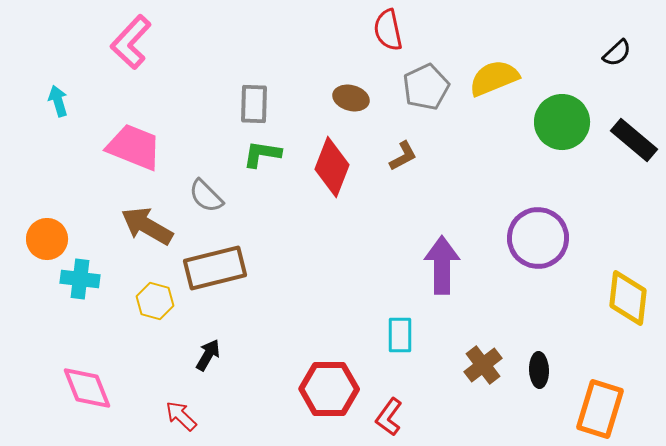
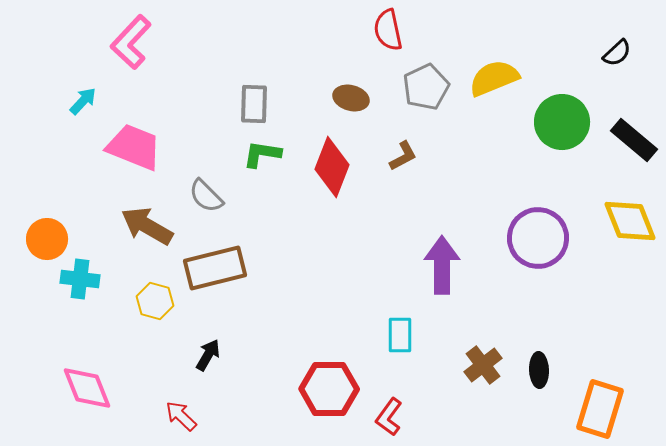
cyan arrow: moved 25 px right; rotated 60 degrees clockwise
yellow diamond: moved 2 px right, 77 px up; rotated 28 degrees counterclockwise
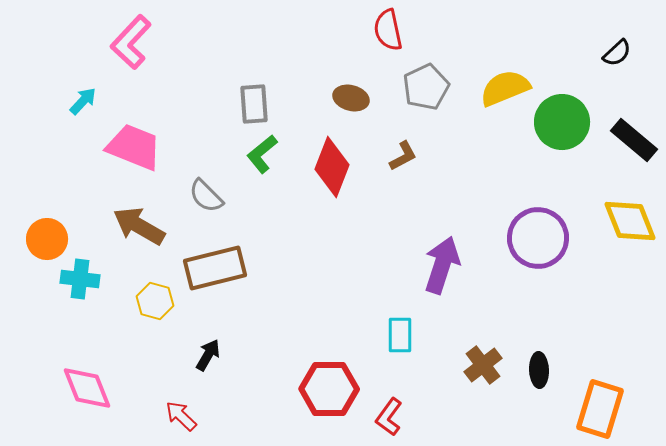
yellow semicircle: moved 11 px right, 10 px down
gray rectangle: rotated 6 degrees counterclockwise
green L-shape: rotated 48 degrees counterclockwise
brown arrow: moved 8 px left
purple arrow: rotated 18 degrees clockwise
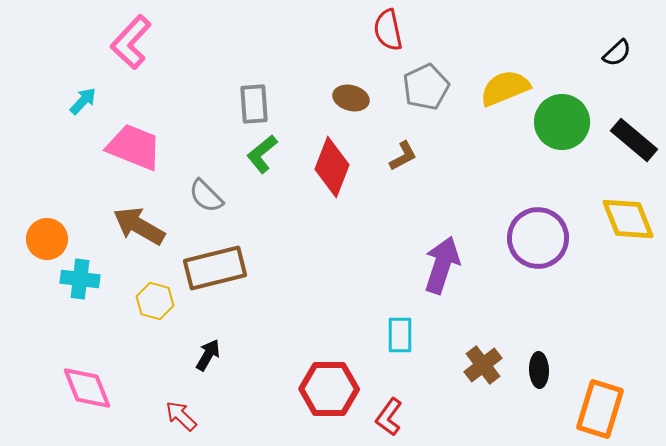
yellow diamond: moved 2 px left, 2 px up
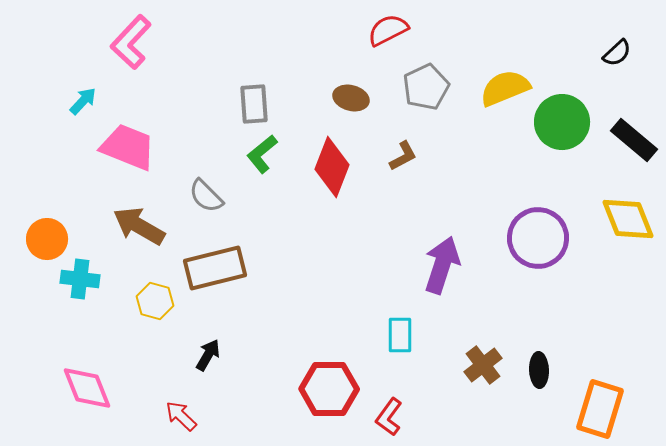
red semicircle: rotated 75 degrees clockwise
pink trapezoid: moved 6 px left
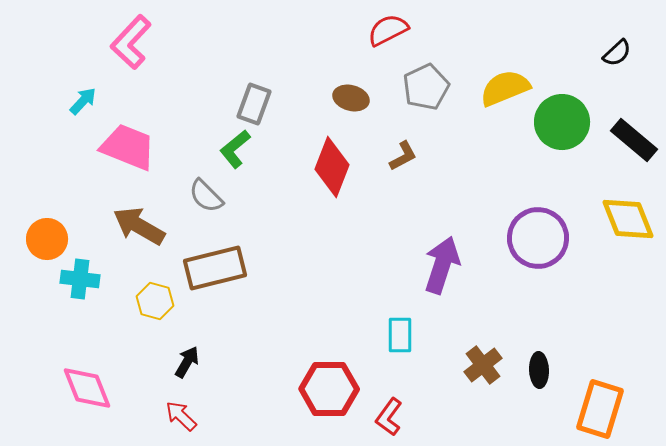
gray rectangle: rotated 24 degrees clockwise
green L-shape: moved 27 px left, 5 px up
black arrow: moved 21 px left, 7 px down
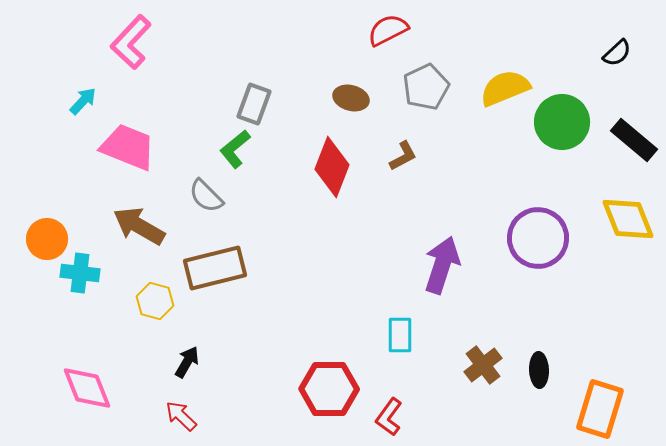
cyan cross: moved 6 px up
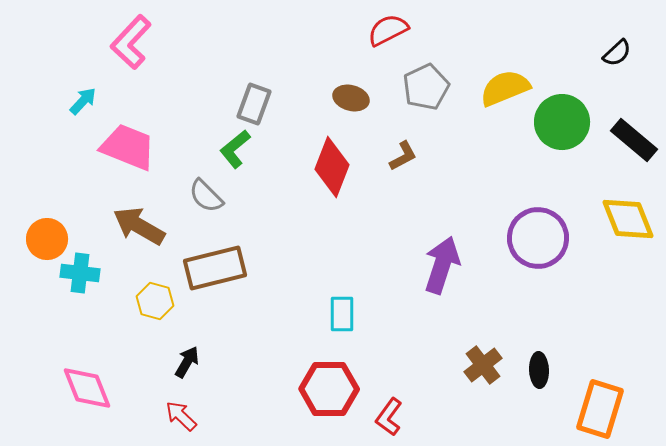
cyan rectangle: moved 58 px left, 21 px up
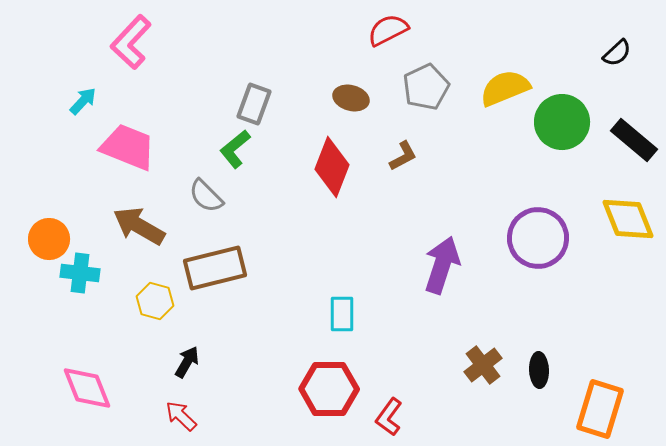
orange circle: moved 2 px right
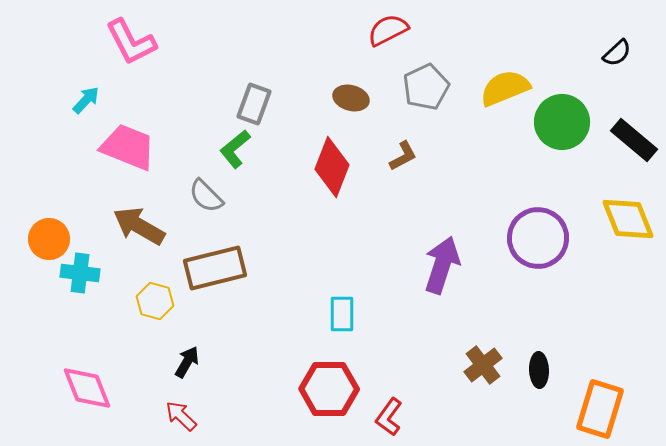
pink L-shape: rotated 70 degrees counterclockwise
cyan arrow: moved 3 px right, 1 px up
